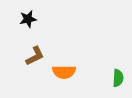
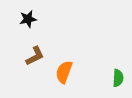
orange semicircle: rotated 110 degrees clockwise
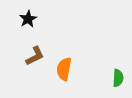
black star: rotated 18 degrees counterclockwise
orange semicircle: moved 3 px up; rotated 10 degrees counterclockwise
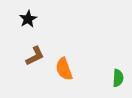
orange semicircle: rotated 30 degrees counterclockwise
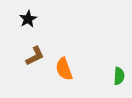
green semicircle: moved 1 px right, 2 px up
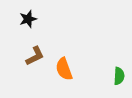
black star: rotated 12 degrees clockwise
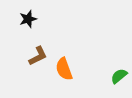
brown L-shape: moved 3 px right
green semicircle: rotated 132 degrees counterclockwise
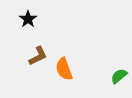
black star: rotated 18 degrees counterclockwise
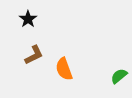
brown L-shape: moved 4 px left, 1 px up
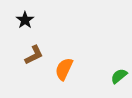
black star: moved 3 px left, 1 px down
orange semicircle: rotated 45 degrees clockwise
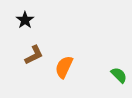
orange semicircle: moved 2 px up
green semicircle: moved 1 px up; rotated 84 degrees clockwise
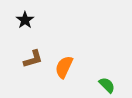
brown L-shape: moved 1 px left, 4 px down; rotated 10 degrees clockwise
green semicircle: moved 12 px left, 10 px down
